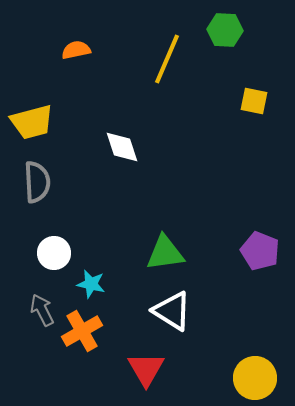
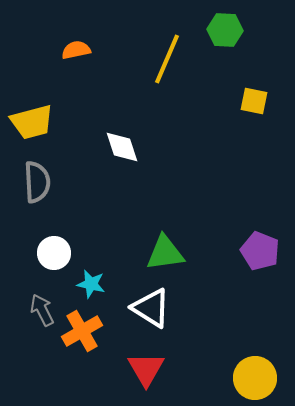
white triangle: moved 21 px left, 3 px up
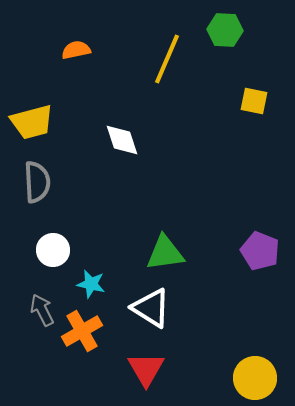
white diamond: moved 7 px up
white circle: moved 1 px left, 3 px up
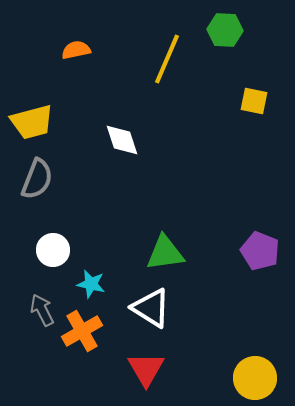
gray semicircle: moved 3 px up; rotated 24 degrees clockwise
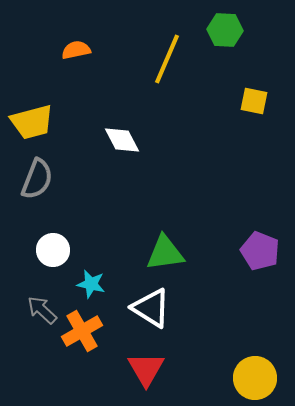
white diamond: rotated 9 degrees counterclockwise
gray arrow: rotated 20 degrees counterclockwise
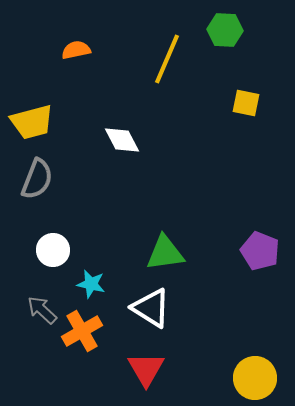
yellow square: moved 8 px left, 2 px down
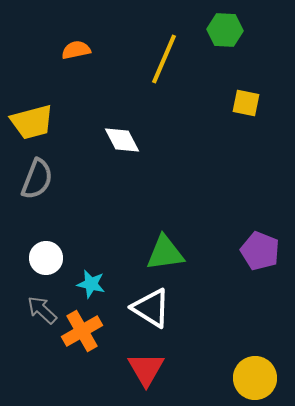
yellow line: moved 3 px left
white circle: moved 7 px left, 8 px down
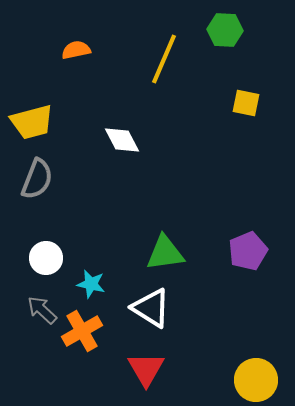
purple pentagon: moved 12 px left; rotated 27 degrees clockwise
yellow circle: moved 1 px right, 2 px down
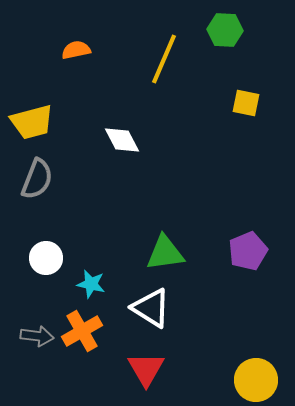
gray arrow: moved 5 px left, 26 px down; rotated 144 degrees clockwise
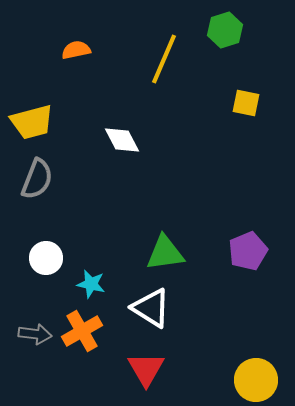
green hexagon: rotated 20 degrees counterclockwise
gray arrow: moved 2 px left, 2 px up
